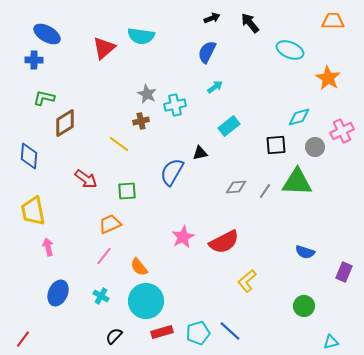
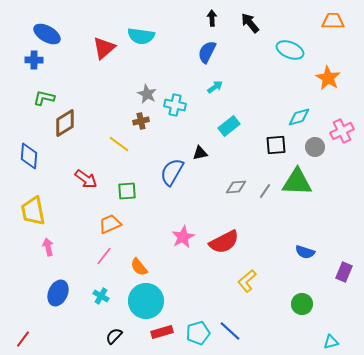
black arrow at (212, 18): rotated 70 degrees counterclockwise
cyan cross at (175, 105): rotated 25 degrees clockwise
green circle at (304, 306): moved 2 px left, 2 px up
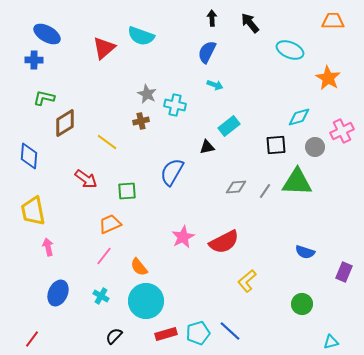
cyan semicircle at (141, 36): rotated 12 degrees clockwise
cyan arrow at (215, 87): moved 2 px up; rotated 56 degrees clockwise
yellow line at (119, 144): moved 12 px left, 2 px up
black triangle at (200, 153): moved 7 px right, 6 px up
red rectangle at (162, 332): moved 4 px right, 2 px down
red line at (23, 339): moved 9 px right
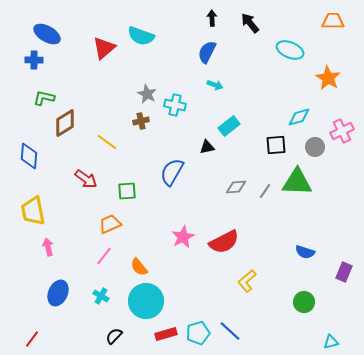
green circle at (302, 304): moved 2 px right, 2 px up
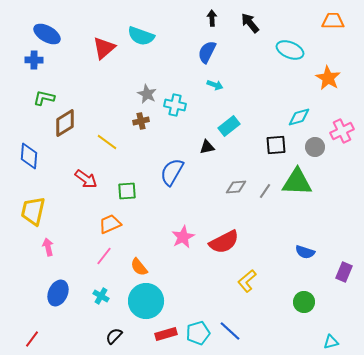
yellow trapezoid at (33, 211): rotated 24 degrees clockwise
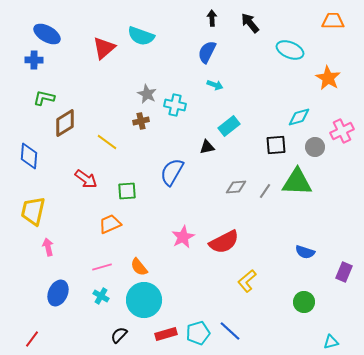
pink line at (104, 256): moved 2 px left, 11 px down; rotated 36 degrees clockwise
cyan circle at (146, 301): moved 2 px left, 1 px up
black semicircle at (114, 336): moved 5 px right, 1 px up
